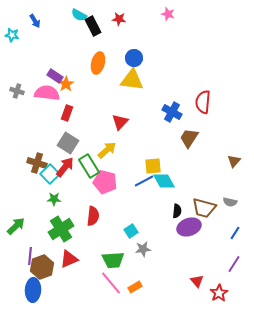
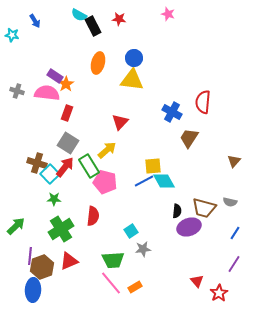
red triangle at (69, 259): moved 2 px down
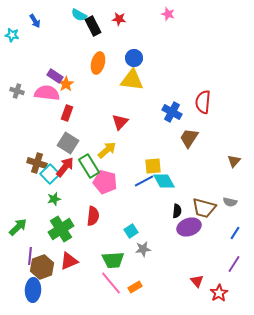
green star at (54, 199): rotated 16 degrees counterclockwise
green arrow at (16, 226): moved 2 px right, 1 px down
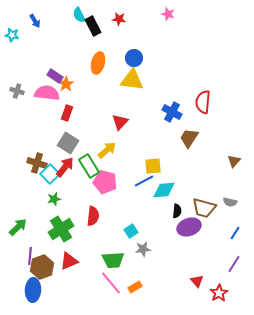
cyan semicircle at (79, 15): rotated 35 degrees clockwise
cyan diamond at (164, 181): moved 9 px down; rotated 65 degrees counterclockwise
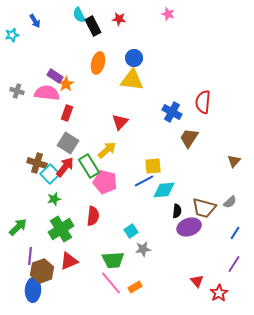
cyan star at (12, 35): rotated 24 degrees counterclockwise
gray semicircle at (230, 202): rotated 56 degrees counterclockwise
brown hexagon at (42, 267): moved 4 px down
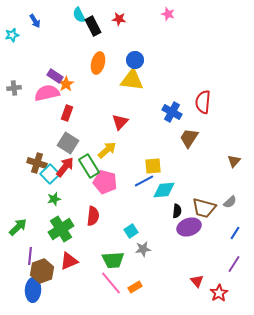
blue circle at (134, 58): moved 1 px right, 2 px down
gray cross at (17, 91): moved 3 px left, 3 px up; rotated 24 degrees counterclockwise
pink semicircle at (47, 93): rotated 20 degrees counterclockwise
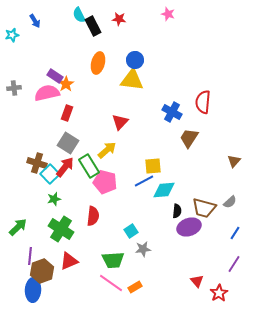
green cross at (61, 229): rotated 25 degrees counterclockwise
pink line at (111, 283): rotated 15 degrees counterclockwise
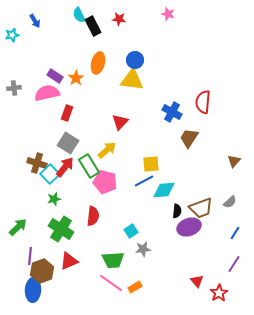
orange star at (66, 84): moved 10 px right, 6 px up
yellow square at (153, 166): moved 2 px left, 2 px up
brown trapezoid at (204, 208): moved 3 px left; rotated 35 degrees counterclockwise
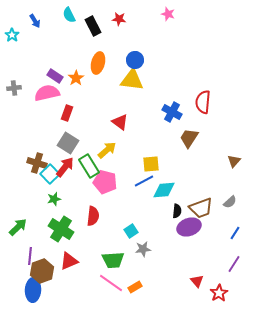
cyan semicircle at (79, 15): moved 10 px left
cyan star at (12, 35): rotated 24 degrees counterclockwise
red triangle at (120, 122): rotated 36 degrees counterclockwise
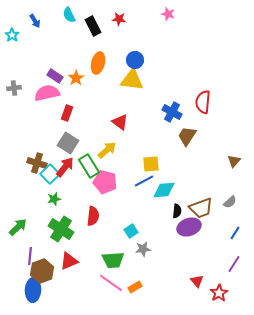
brown trapezoid at (189, 138): moved 2 px left, 2 px up
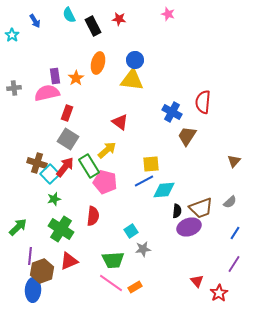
purple rectangle at (55, 76): rotated 49 degrees clockwise
gray square at (68, 143): moved 4 px up
